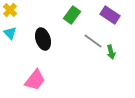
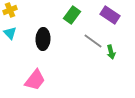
yellow cross: rotated 24 degrees clockwise
black ellipse: rotated 20 degrees clockwise
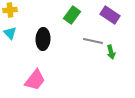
yellow cross: rotated 16 degrees clockwise
gray line: rotated 24 degrees counterclockwise
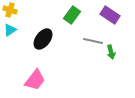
yellow cross: rotated 24 degrees clockwise
cyan triangle: moved 3 px up; rotated 40 degrees clockwise
black ellipse: rotated 35 degrees clockwise
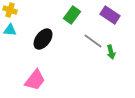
cyan triangle: rotated 40 degrees clockwise
gray line: rotated 24 degrees clockwise
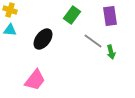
purple rectangle: moved 1 px down; rotated 48 degrees clockwise
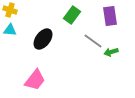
green arrow: rotated 88 degrees clockwise
